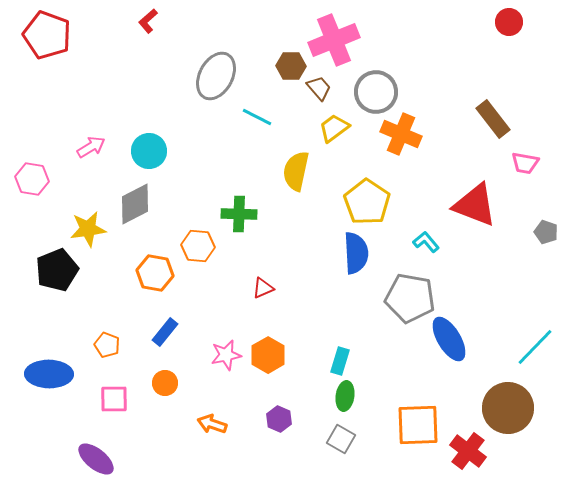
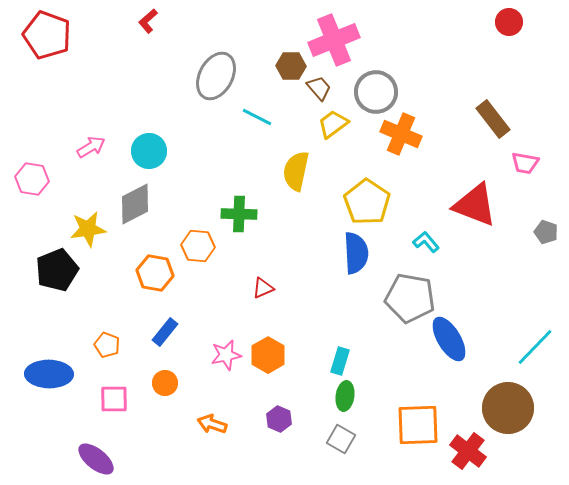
yellow trapezoid at (334, 128): moved 1 px left, 4 px up
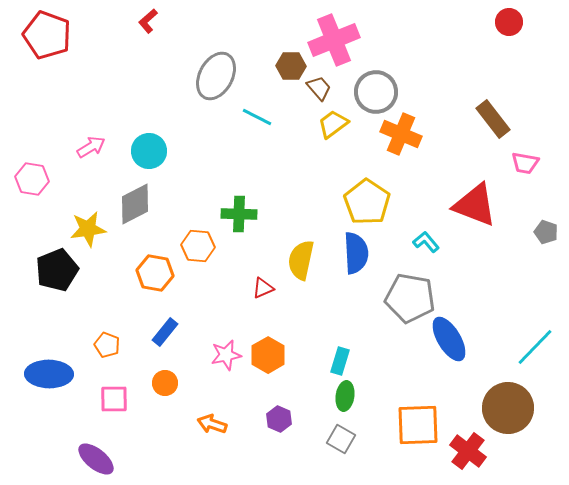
yellow semicircle at (296, 171): moved 5 px right, 89 px down
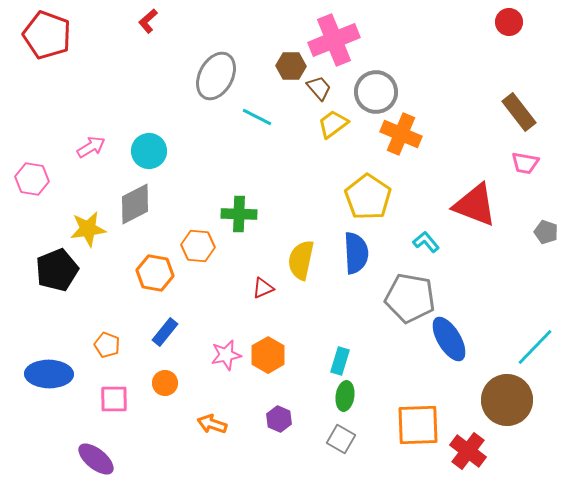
brown rectangle at (493, 119): moved 26 px right, 7 px up
yellow pentagon at (367, 202): moved 1 px right, 5 px up
brown circle at (508, 408): moved 1 px left, 8 px up
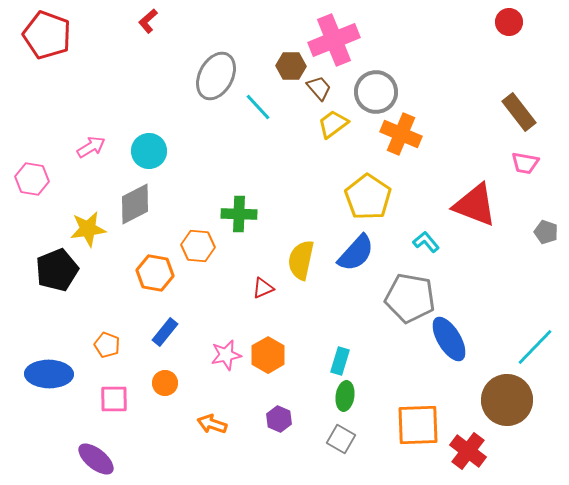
cyan line at (257, 117): moved 1 px right, 10 px up; rotated 20 degrees clockwise
blue semicircle at (356, 253): rotated 45 degrees clockwise
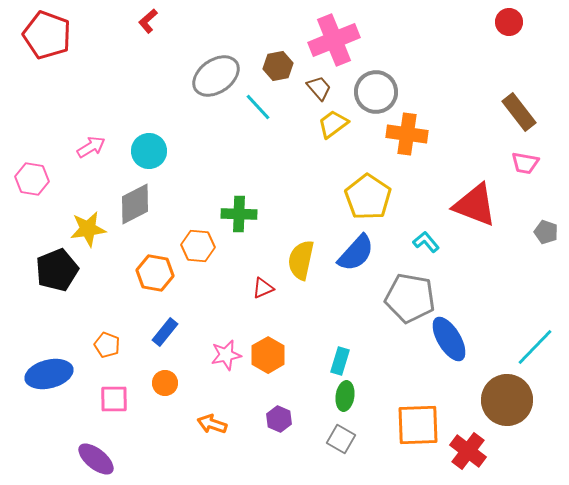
brown hexagon at (291, 66): moved 13 px left; rotated 12 degrees counterclockwise
gray ellipse at (216, 76): rotated 27 degrees clockwise
orange cross at (401, 134): moved 6 px right; rotated 15 degrees counterclockwise
blue ellipse at (49, 374): rotated 15 degrees counterclockwise
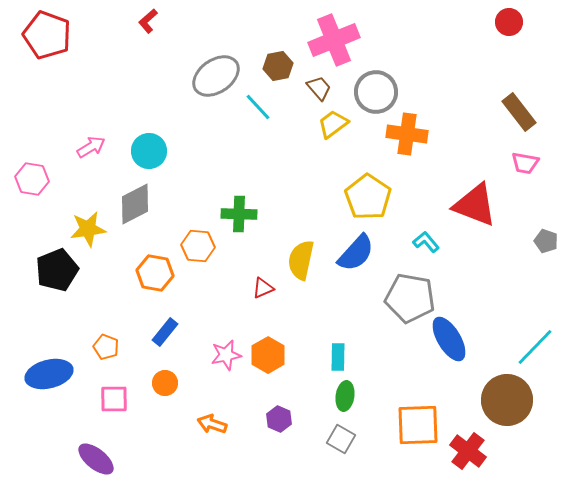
gray pentagon at (546, 232): moved 9 px down
orange pentagon at (107, 345): moved 1 px left, 2 px down
cyan rectangle at (340, 361): moved 2 px left, 4 px up; rotated 16 degrees counterclockwise
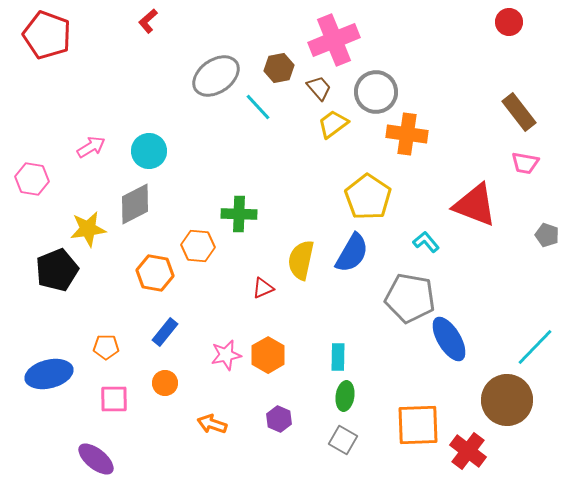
brown hexagon at (278, 66): moved 1 px right, 2 px down
gray pentagon at (546, 241): moved 1 px right, 6 px up
blue semicircle at (356, 253): moved 4 px left; rotated 12 degrees counterclockwise
orange pentagon at (106, 347): rotated 20 degrees counterclockwise
gray square at (341, 439): moved 2 px right, 1 px down
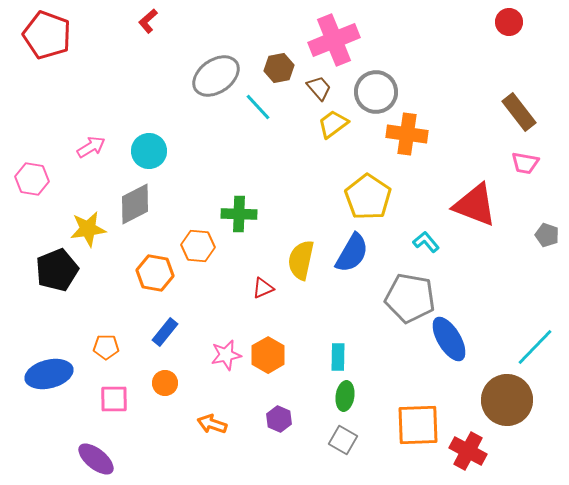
red cross at (468, 451): rotated 9 degrees counterclockwise
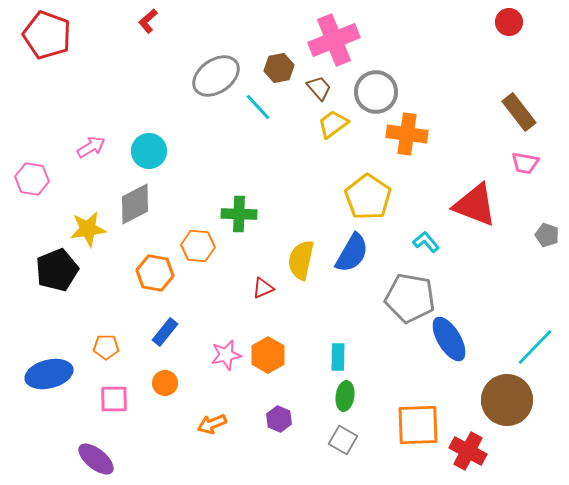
orange arrow at (212, 424): rotated 40 degrees counterclockwise
